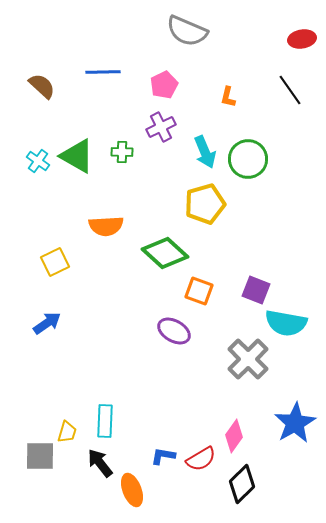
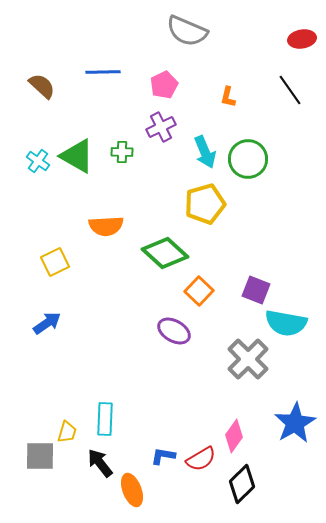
orange square: rotated 24 degrees clockwise
cyan rectangle: moved 2 px up
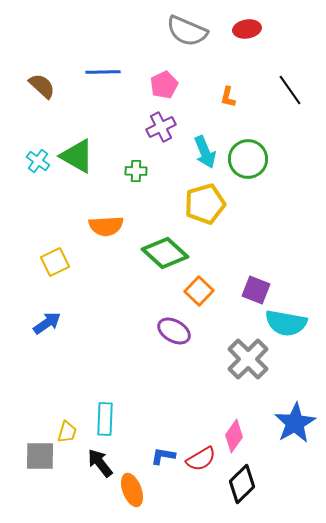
red ellipse: moved 55 px left, 10 px up
green cross: moved 14 px right, 19 px down
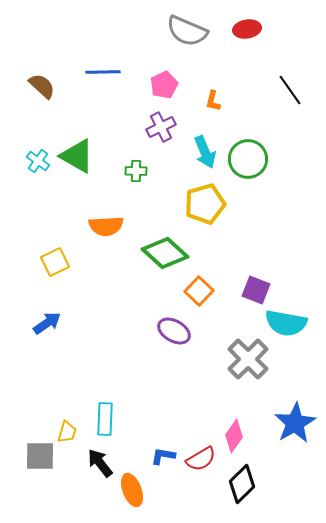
orange L-shape: moved 15 px left, 4 px down
